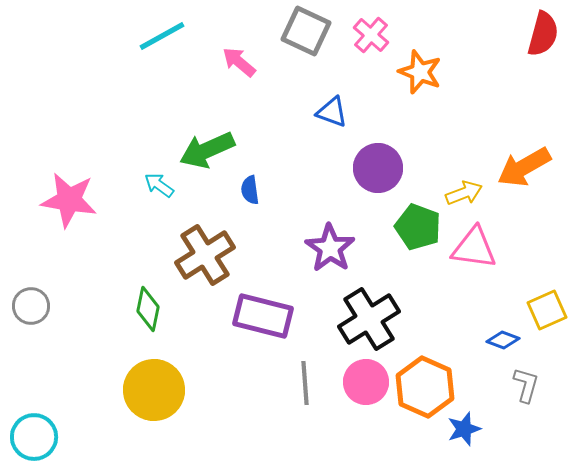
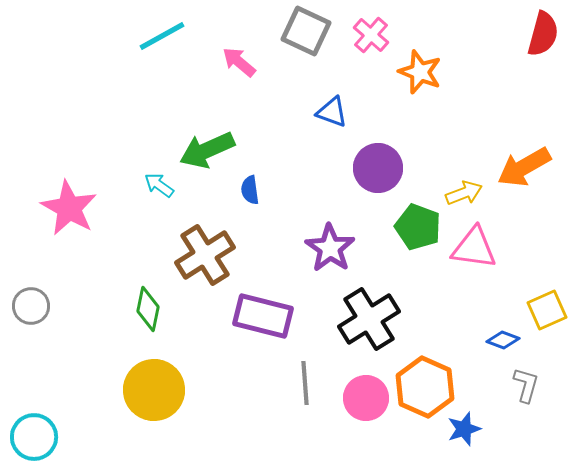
pink star: moved 8 px down; rotated 20 degrees clockwise
pink circle: moved 16 px down
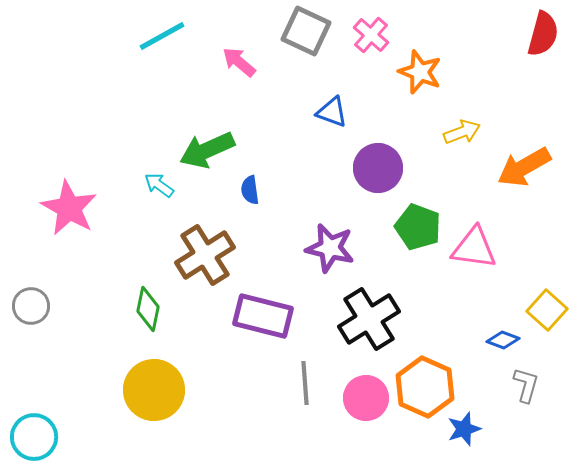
yellow arrow: moved 2 px left, 61 px up
purple star: rotated 21 degrees counterclockwise
yellow square: rotated 24 degrees counterclockwise
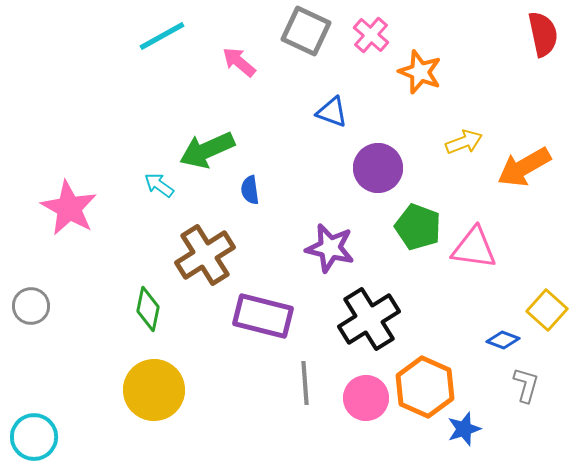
red semicircle: rotated 27 degrees counterclockwise
yellow arrow: moved 2 px right, 10 px down
